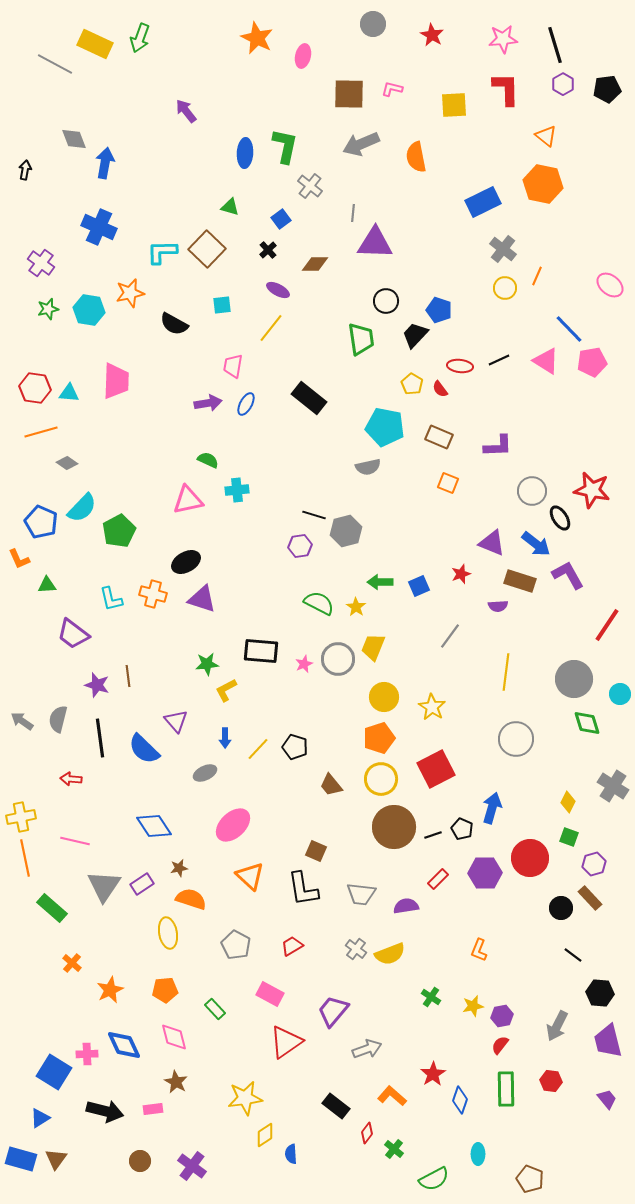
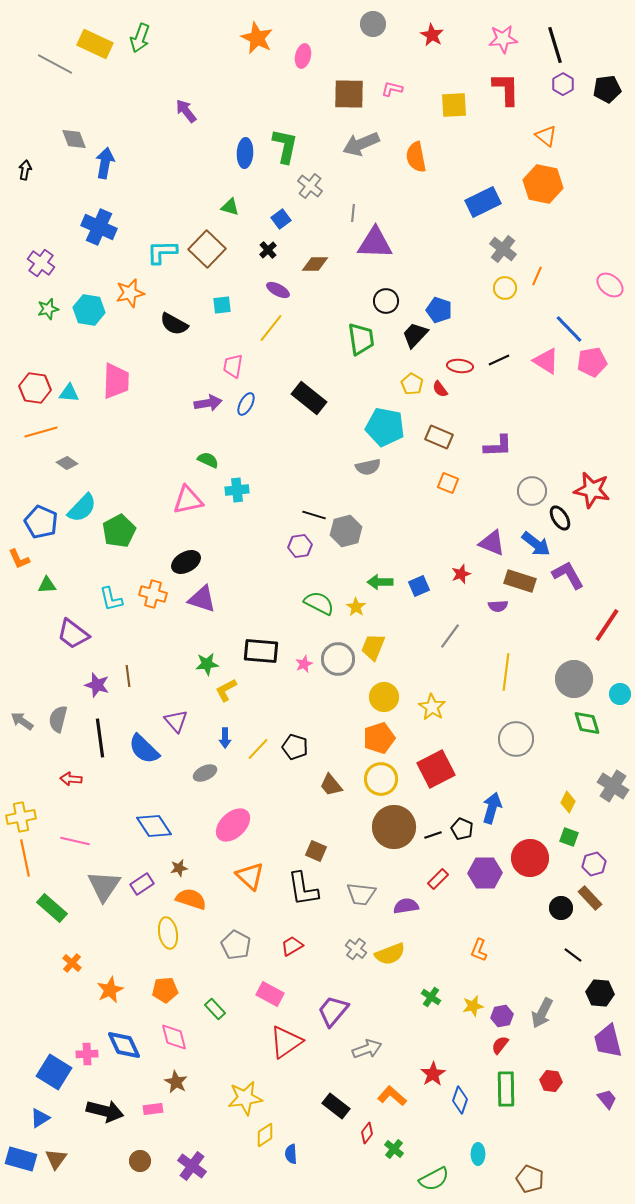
gray arrow at (557, 1026): moved 15 px left, 13 px up
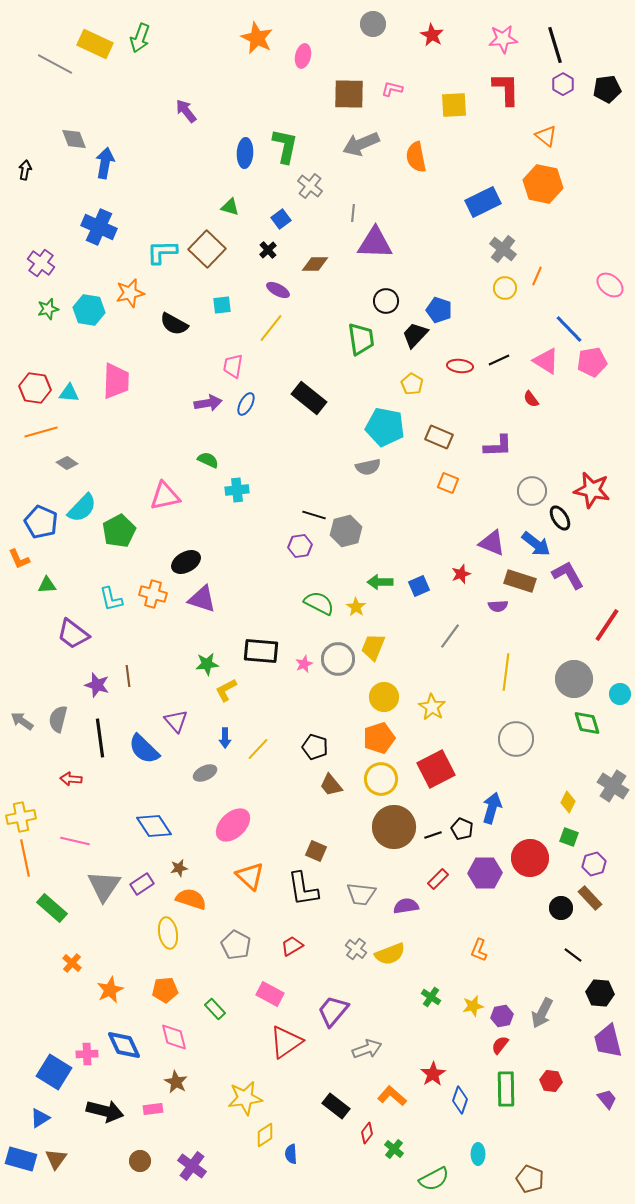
red semicircle at (440, 389): moved 91 px right, 10 px down
pink triangle at (188, 500): moved 23 px left, 4 px up
black pentagon at (295, 747): moved 20 px right
